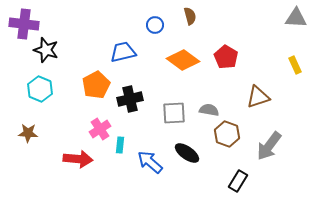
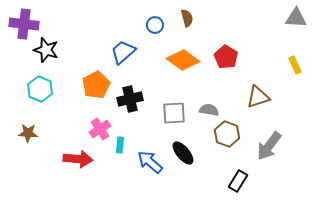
brown semicircle: moved 3 px left, 2 px down
blue trapezoid: rotated 28 degrees counterclockwise
black ellipse: moved 4 px left; rotated 15 degrees clockwise
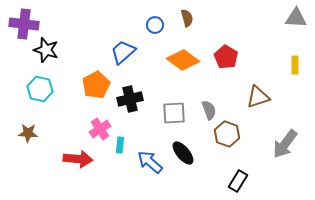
yellow rectangle: rotated 24 degrees clockwise
cyan hexagon: rotated 10 degrees counterclockwise
gray semicircle: rotated 60 degrees clockwise
gray arrow: moved 16 px right, 2 px up
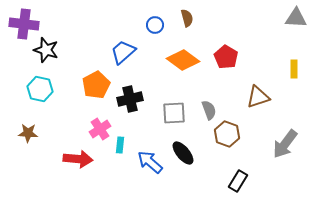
yellow rectangle: moved 1 px left, 4 px down
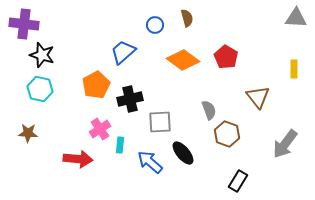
black star: moved 4 px left, 5 px down
brown triangle: rotated 50 degrees counterclockwise
gray square: moved 14 px left, 9 px down
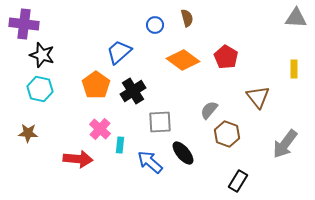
blue trapezoid: moved 4 px left
orange pentagon: rotated 8 degrees counterclockwise
black cross: moved 3 px right, 8 px up; rotated 20 degrees counterclockwise
gray semicircle: rotated 120 degrees counterclockwise
pink cross: rotated 15 degrees counterclockwise
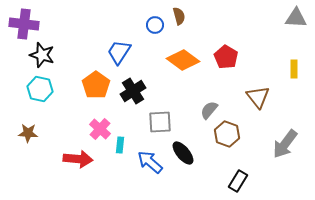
brown semicircle: moved 8 px left, 2 px up
blue trapezoid: rotated 16 degrees counterclockwise
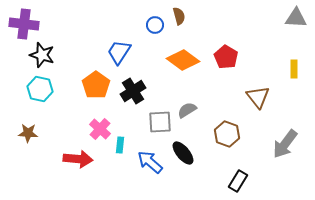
gray semicircle: moved 22 px left; rotated 18 degrees clockwise
